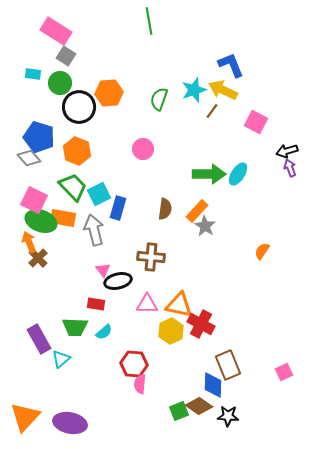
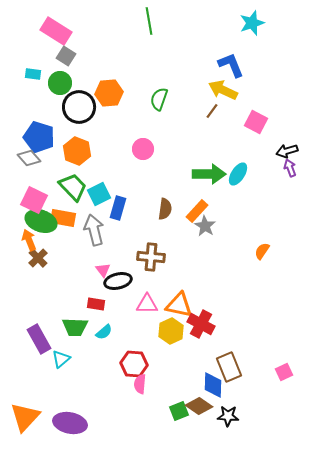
cyan star at (194, 90): moved 58 px right, 67 px up
orange arrow at (29, 242): moved 2 px up
brown rectangle at (228, 365): moved 1 px right, 2 px down
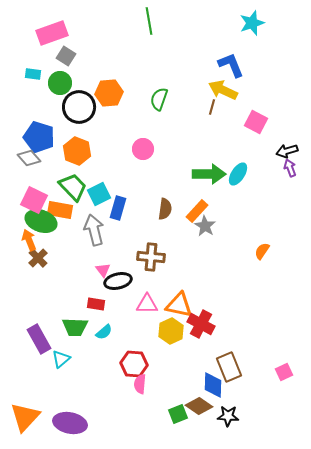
pink rectangle at (56, 31): moved 4 px left, 2 px down; rotated 52 degrees counterclockwise
brown line at (212, 111): moved 4 px up; rotated 21 degrees counterclockwise
orange rectangle at (63, 218): moved 3 px left, 8 px up
green square at (179, 411): moved 1 px left, 3 px down
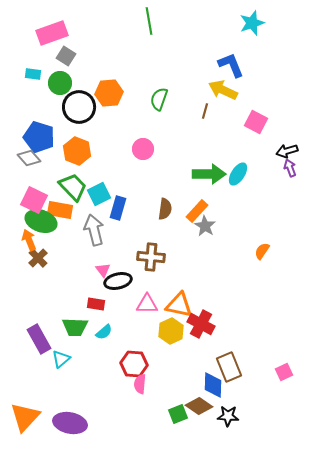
brown line at (212, 107): moved 7 px left, 4 px down
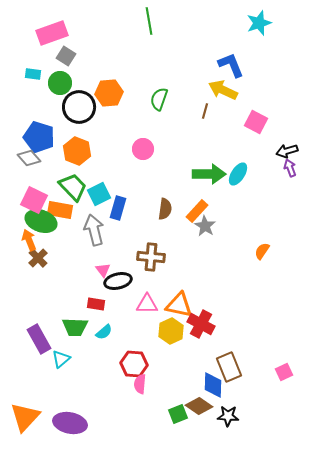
cyan star at (252, 23): moved 7 px right
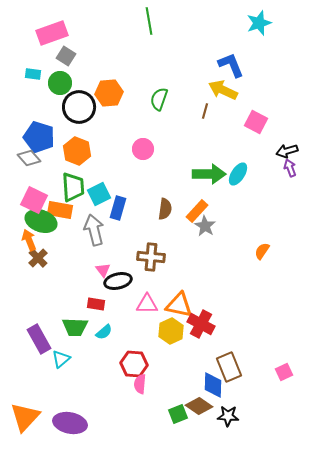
green trapezoid at (73, 187): rotated 40 degrees clockwise
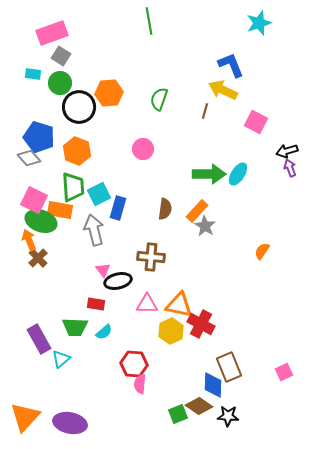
gray square at (66, 56): moved 5 px left
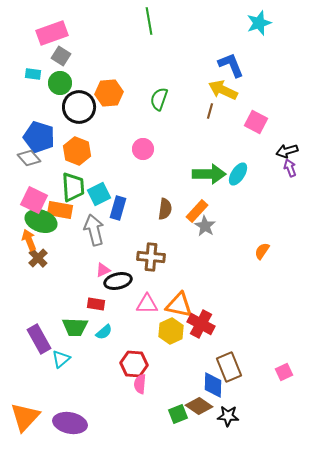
brown line at (205, 111): moved 5 px right
pink triangle at (103, 270): rotated 42 degrees clockwise
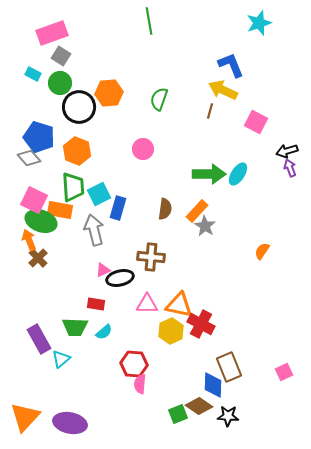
cyan rectangle at (33, 74): rotated 21 degrees clockwise
black ellipse at (118, 281): moved 2 px right, 3 px up
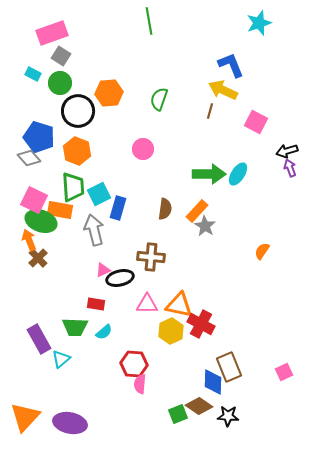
black circle at (79, 107): moved 1 px left, 4 px down
blue diamond at (213, 385): moved 3 px up
